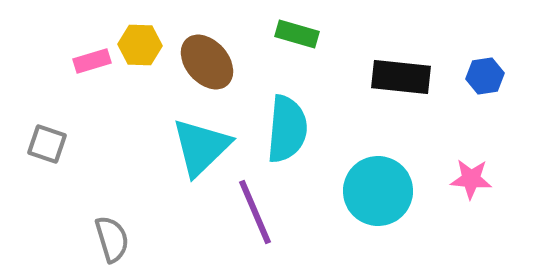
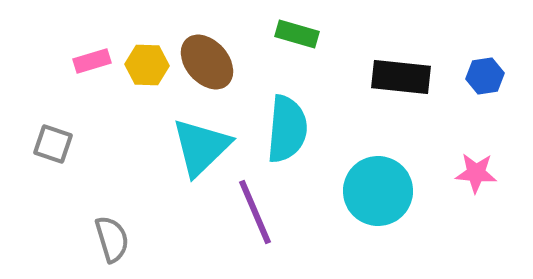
yellow hexagon: moved 7 px right, 20 px down
gray square: moved 6 px right
pink star: moved 5 px right, 6 px up
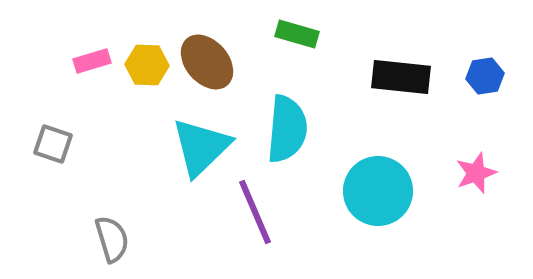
pink star: rotated 24 degrees counterclockwise
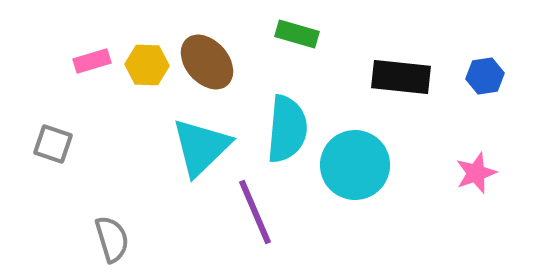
cyan circle: moved 23 px left, 26 px up
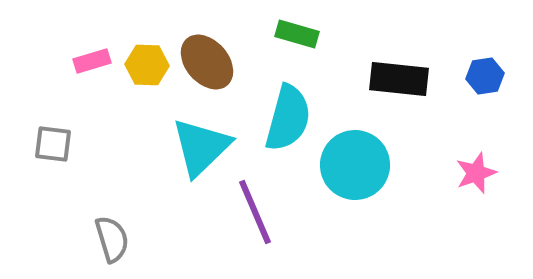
black rectangle: moved 2 px left, 2 px down
cyan semicircle: moved 1 px right, 11 px up; rotated 10 degrees clockwise
gray square: rotated 12 degrees counterclockwise
